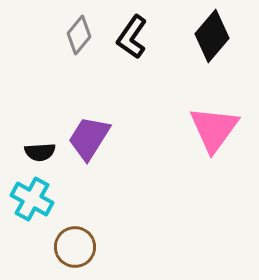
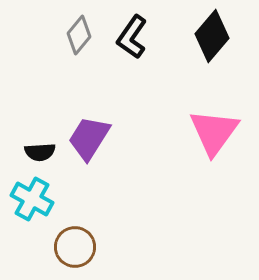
pink triangle: moved 3 px down
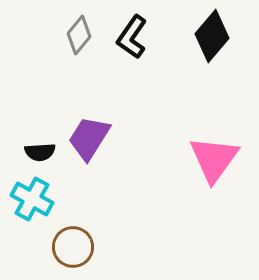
pink triangle: moved 27 px down
brown circle: moved 2 px left
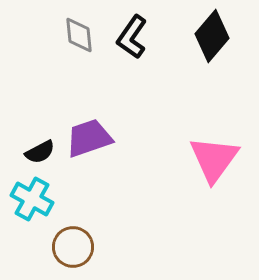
gray diamond: rotated 45 degrees counterclockwise
purple trapezoid: rotated 39 degrees clockwise
black semicircle: rotated 24 degrees counterclockwise
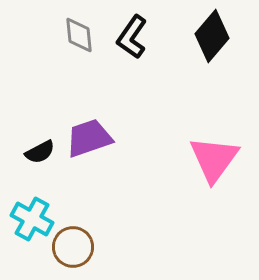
cyan cross: moved 20 px down
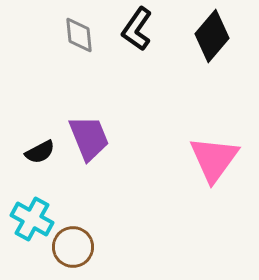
black L-shape: moved 5 px right, 8 px up
purple trapezoid: rotated 87 degrees clockwise
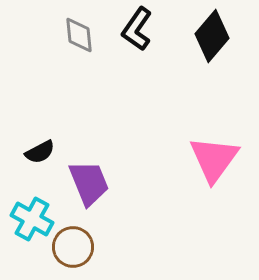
purple trapezoid: moved 45 px down
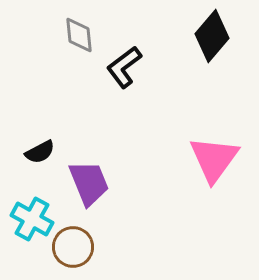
black L-shape: moved 13 px left, 38 px down; rotated 18 degrees clockwise
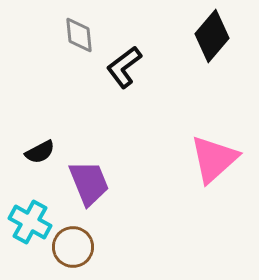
pink triangle: rotated 12 degrees clockwise
cyan cross: moved 2 px left, 3 px down
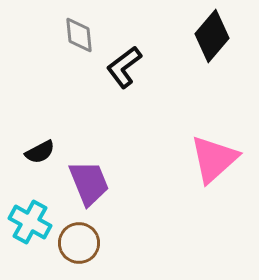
brown circle: moved 6 px right, 4 px up
